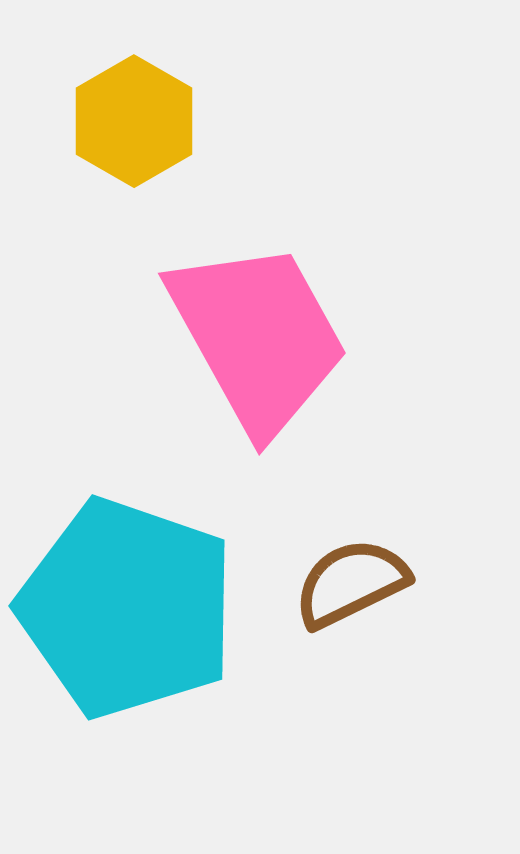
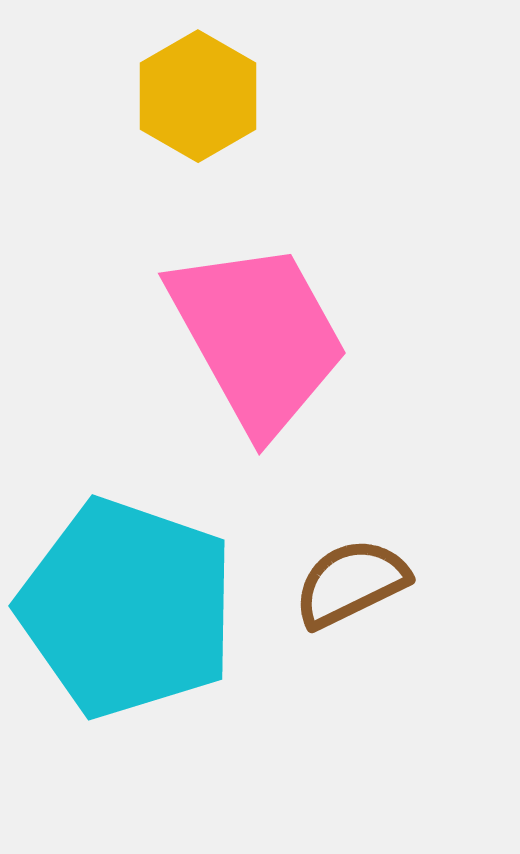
yellow hexagon: moved 64 px right, 25 px up
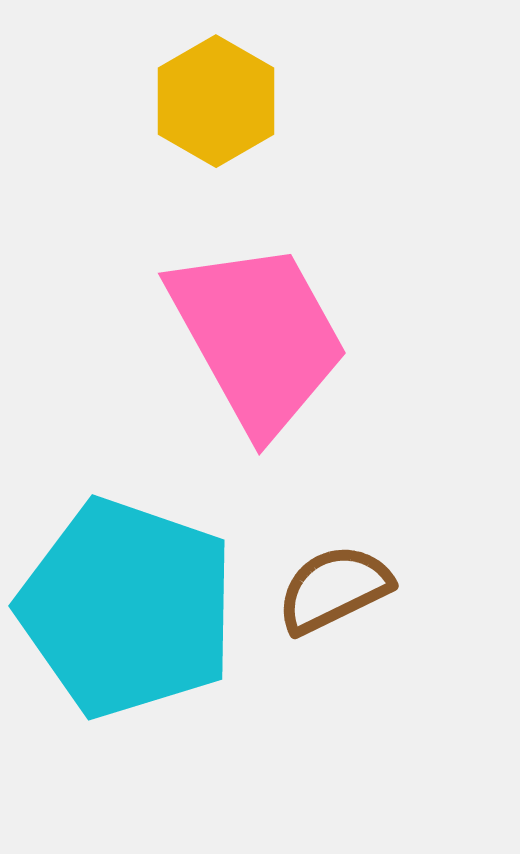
yellow hexagon: moved 18 px right, 5 px down
brown semicircle: moved 17 px left, 6 px down
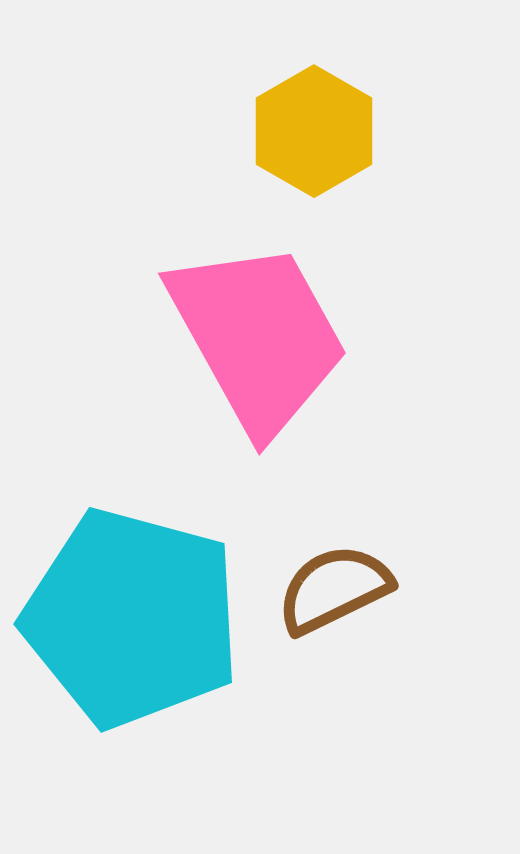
yellow hexagon: moved 98 px right, 30 px down
cyan pentagon: moved 5 px right, 10 px down; rotated 4 degrees counterclockwise
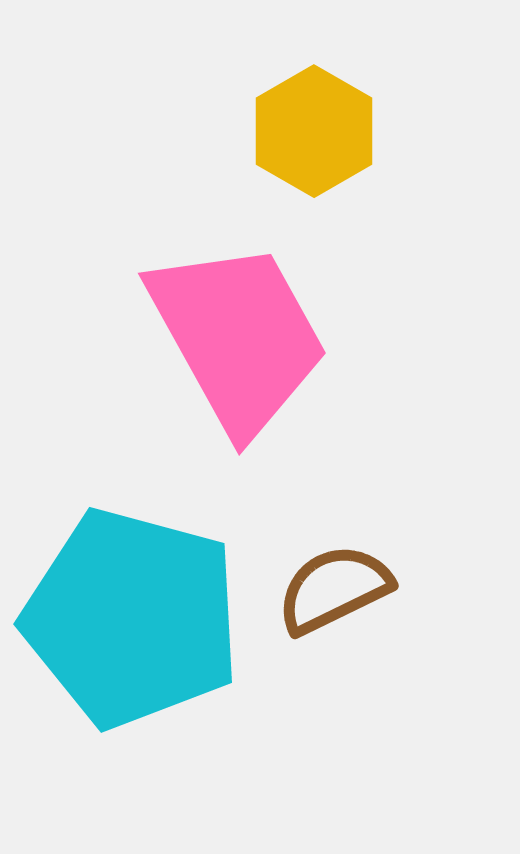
pink trapezoid: moved 20 px left
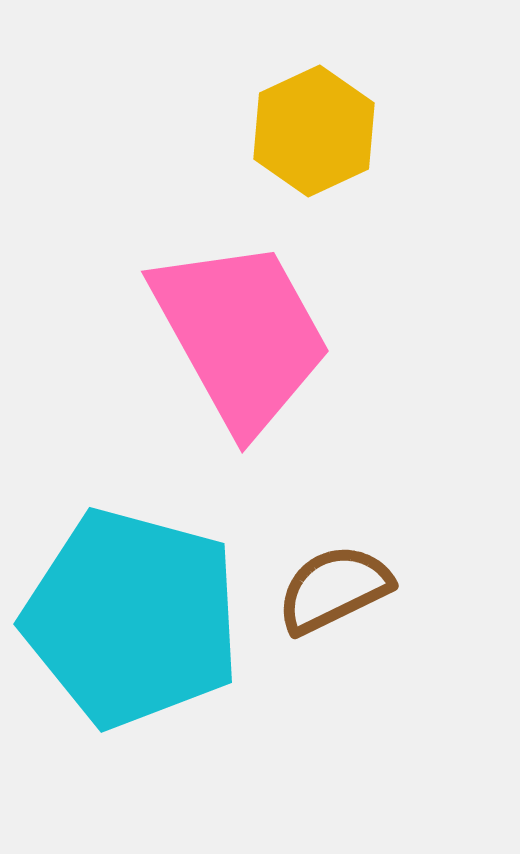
yellow hexagon: rotated 5 degrees clockwise
pink trapezoid: moved 3 px right, 2 px up
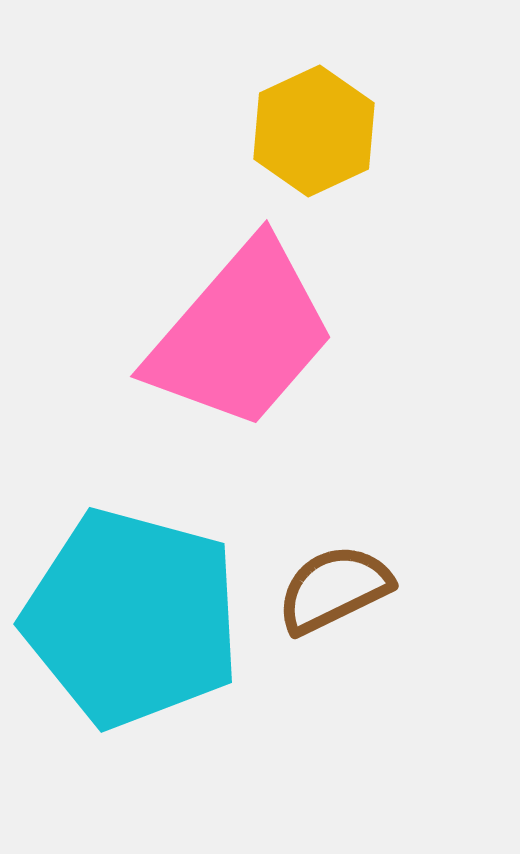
pink trapezoid: rotated 70 degrees clockwise
